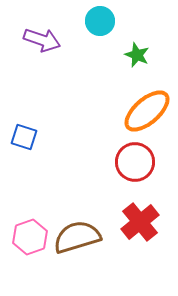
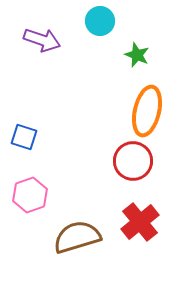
orange ellipse: rotated 36 degrees counterclockwise
red circle: moved 2 px left, 1 px up
pink hexagon: moved 42 px up
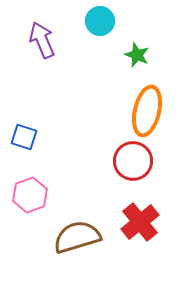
purple arrow: rotated 132 degrees counterclockwise
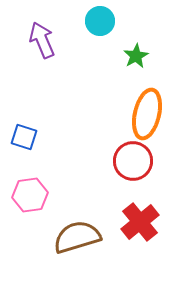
green star: moved 1 px left, 1 px down; rotated 20 degrees clockwise
orange ellipse: moved 3 px down
pink hexagon: rotated 12 degrees clockwise
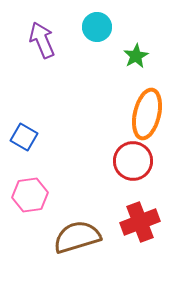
cyan circle: moved 3 px left, 6 px down
blue square: rotated 12 degrees clockwise
red cross: rotated 18 degrees clockwise
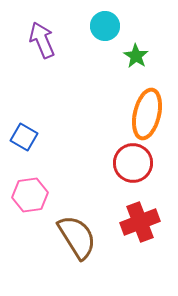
cyan circle: moved 8 px right, 1 px up
green star: rotated 10 degrees counterclockwise
red circle: moved 2 px down
brown semicircle: rotated 75 degrees clockwise
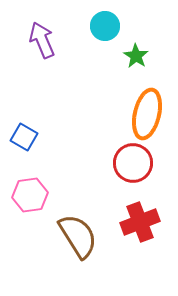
brown semicircle: moved 1 px right, 1 px up
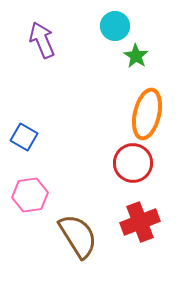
cyan circle: moved 10 px right
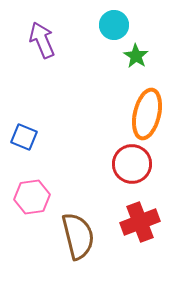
cyan circle: moved 1 px left, 1 px up
blue square: rotated 8 degrees counterclockwise
red circle: moved 1 px left, 1 px down
pink hexagon: moved 2 px right, 2 px down
brown semicircle: rotated 18 degrees clockwise
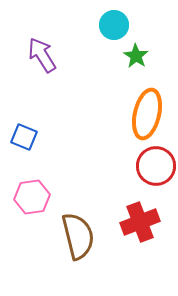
purple arrow: moved 15 px down; rotated 9 degrees counterclockwise
red circle: moved 24 px right, 2 px down
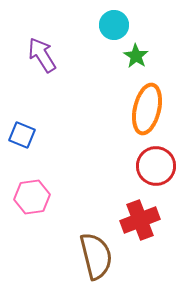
orange ellipse: moved 5 px up
blue square: moved 2 px left, 2 px up
red cross: moved 2 px up
brown semicircle: moved 18 px right, 20 px down
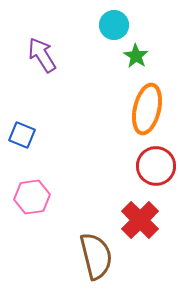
red cross: rotated 24 degrees counterclockwise
